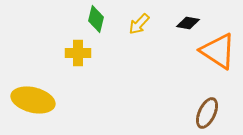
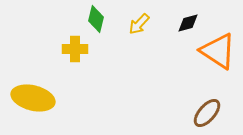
black diamond: rotated 25 degrees counterclockwise
yellow cross: moved 3 px left, 4 px up
yellow ellipse: moved 2 px up
brown ellipse: rotated 16 degrees clockwise
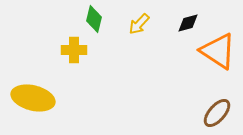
green diamond: moved 2 px left
yellow cross: moved 1 px left, 1 px down
brown ellipse: moved 10 px right
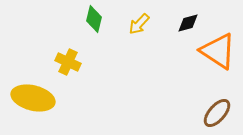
yellow cross: moved 6 px left, 12 px down; rotated 25 degrees clockwise
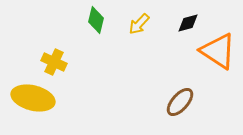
green diamond: moved 2 px right, 1 px down
yellow cross: moved 14 px left
brown ellipse: moved 37 px left, 11 px up
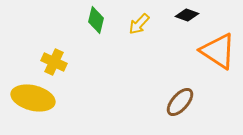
black diamond: moved 1 px left, 8 px up; rotated 35 degrees clockwise
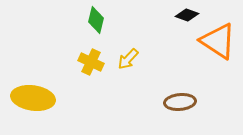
yellow arrow: moved 11 px left, 35 px down
orange triangle: moved 10 px up
yellow cross: moved 37 px right
yellow ellipse: rotated 6 degrees counterclockwise
brown ellipse: rotated 44 degrees clockwise
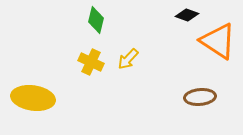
brown ellipse: moved 20 px right, 5 px up
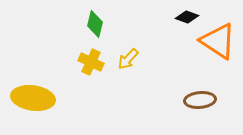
black diamond: moved 2 px down
green diamond: moved 1 px left, 4 px down
brown ellipse: moved 3 px down
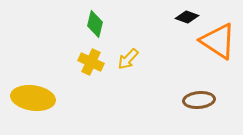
brown ellipse: moved 1 px left
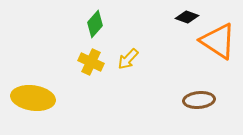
green diamond: rotated 28 degrees clockwise
